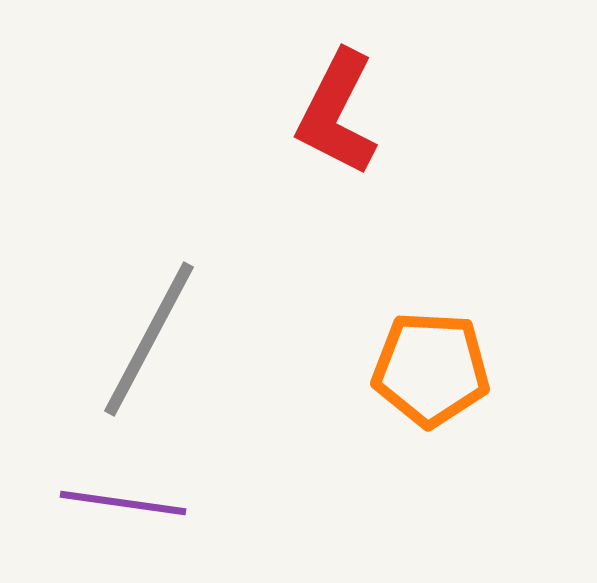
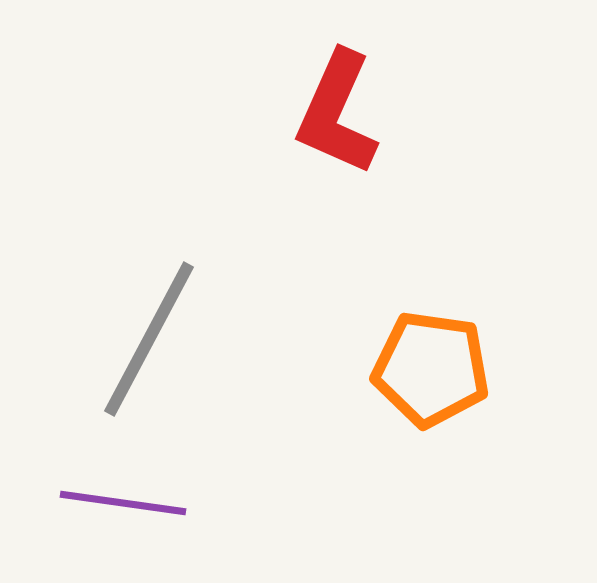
red L-shape: rotated 3 degrees counterclockwise
orange pentagon: rotated 5 degrees clockwise
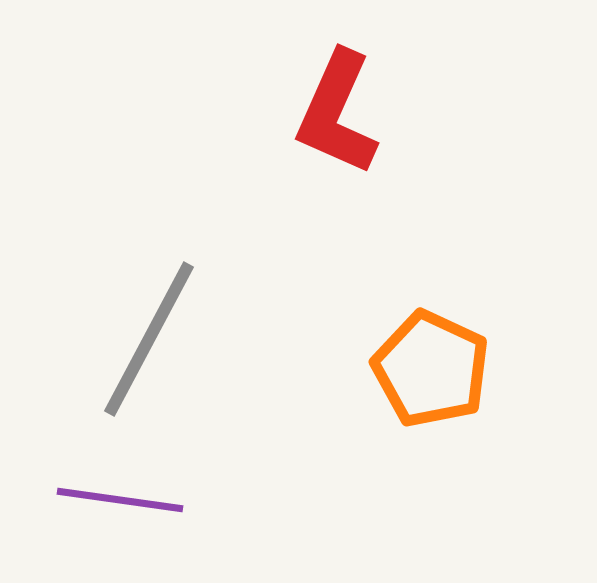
orange pentagon: rotated 17 degrees clockwise
purple line: moved 3 px left, 3 px up
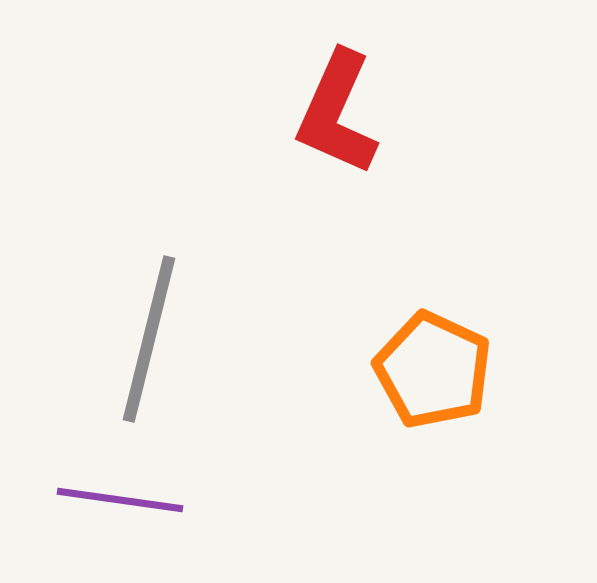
gray line: rotated 14 degrees counterclockwise
orange pentagon: moved 2 px right, 1 px down
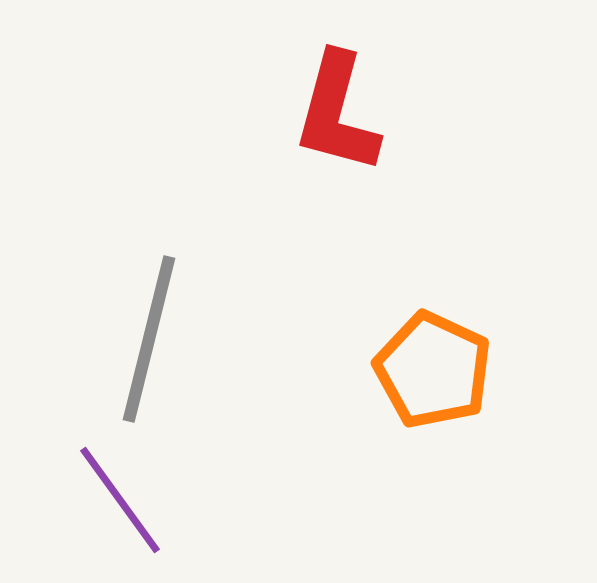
red L-shape: rotated 9 degrees counterclockwise
purple line: rotated 46 degrees clockwise
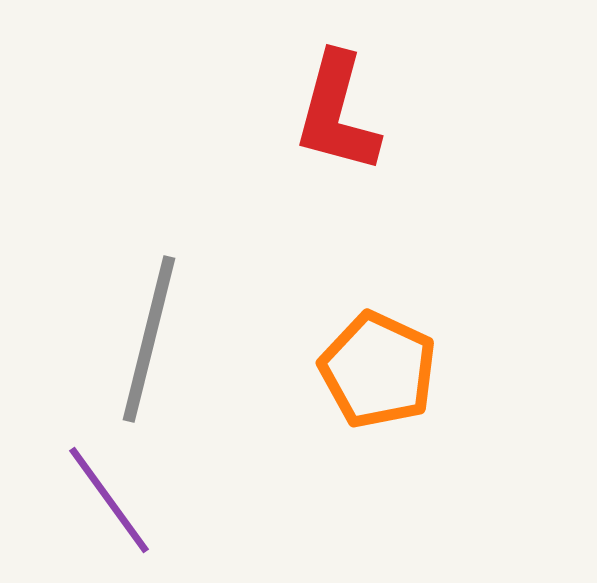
orange pentagon: moved 55 px left
purple line: moved 11 px left
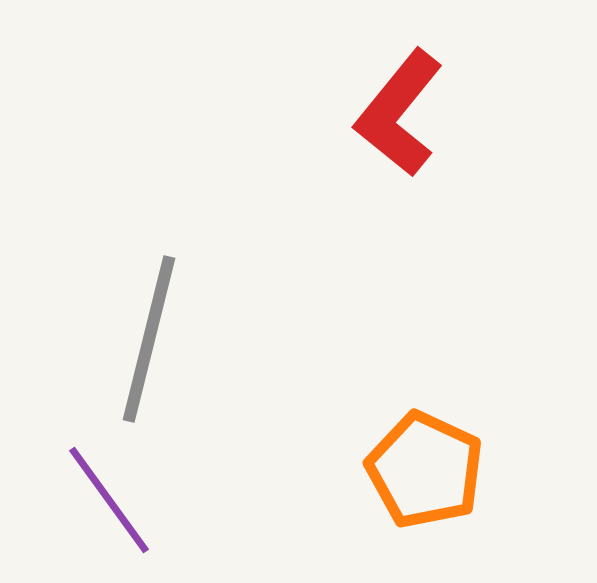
red L-shape: moved 62 px right; rotated 24 degrees clockwise
orange pentagon: moved 47 px right, 100 px down
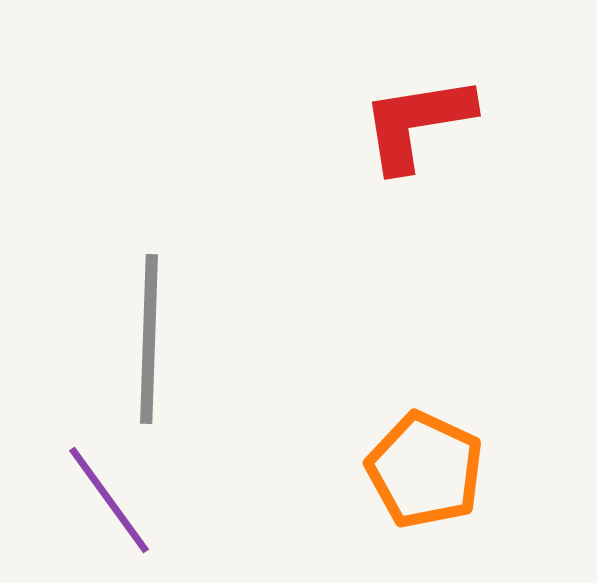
red L-shape: moved 18 px right, 10 px down; rotated 42 degrees clockwise
gray line: rotated 12 degrees counterclockwise
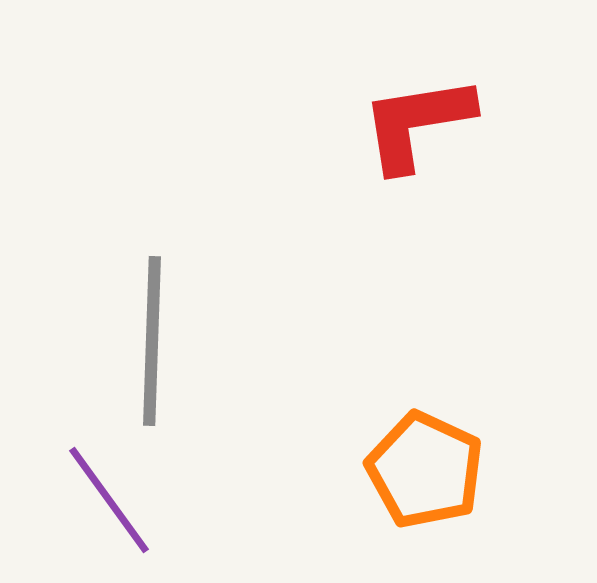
gray line: moved 3 px right, 2 px down
